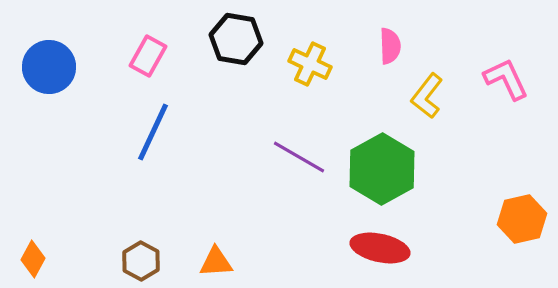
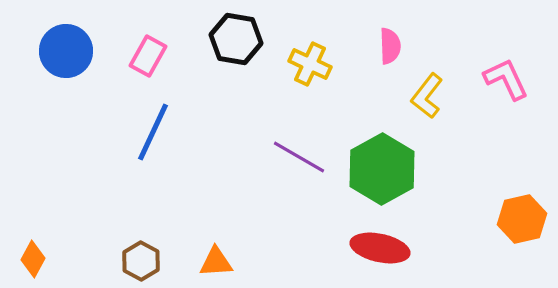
blue circle: moved 17 px right, 16 px up
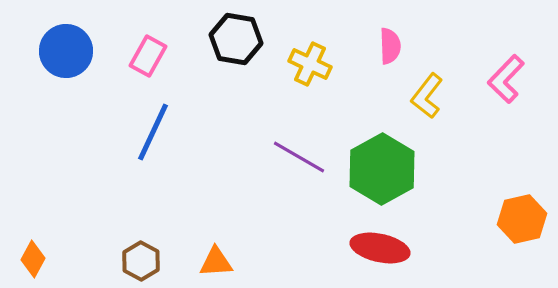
pink L-shape: rotated 111 degrees counterclockwise
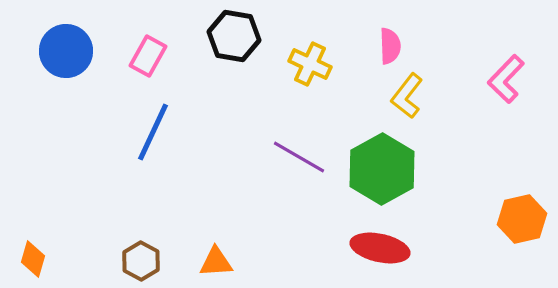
black hexagon: moved 2 px left, 3 px up
yellow L-shape: moved 20 px left
orange diamond: rotated 12 degrees counterclockwise
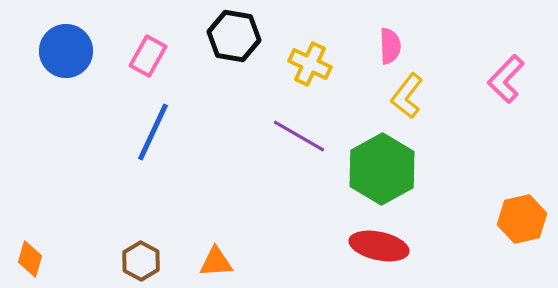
purple line: moved 21 px up
red ellipse: moved 1 px left, 2 px up
orange diamond: moved 3 px left
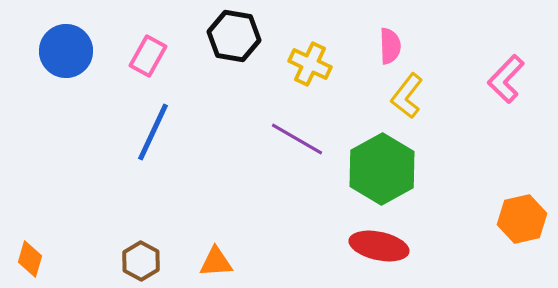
purple line: moved 2 px left, 3 px down
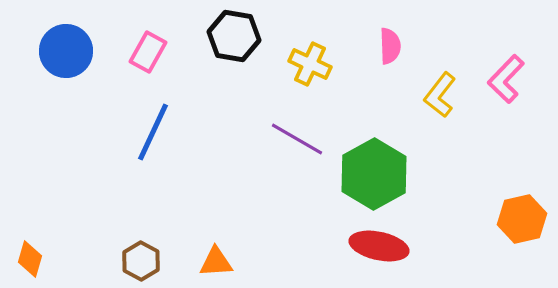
pink rectangle: moved 4 px up
yellow L-shape: moved 33 px right, 1 px up
green hexagon: moved 8 px left, 5 px down
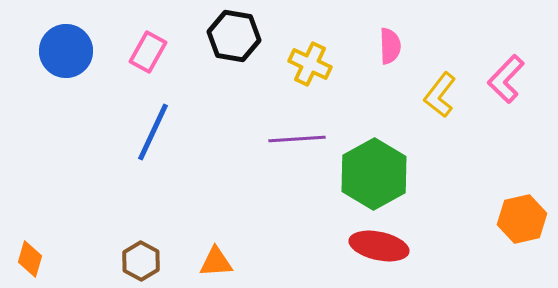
purple line: rotated 34 degrees counterclockwise
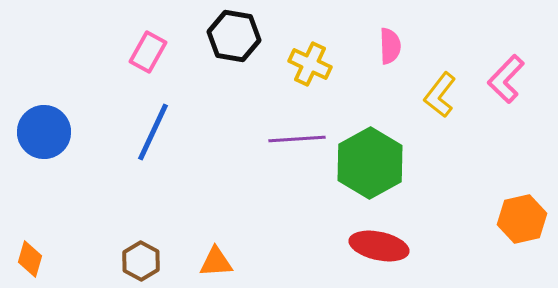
blue circle: moved 22 px left, 81 px down
green hexagon: moved 4 px left, 11 px up
